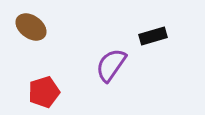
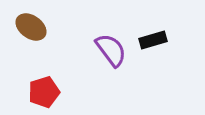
black rectangle: moved 4 px down
purple semicircle: moved 15 px up; rotated 108 degrees clockwise
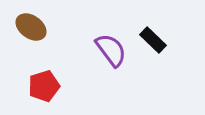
black rectangle: rotated 60 degrees clockwise
red pentagon: moved 6 px up
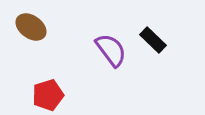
red pentagon: moved 4 px right, 9 px down
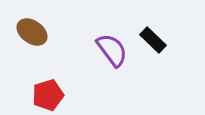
brown ellipse: moved 1 px right, 5 px down
purple semicircle: moved 1 px right
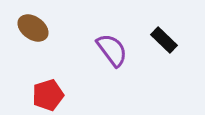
brown ellipse: moved 1 px right, 4 px up
black rectangle: moved 11 px right
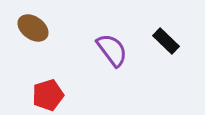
black rectangle: moved 2 px right, 1 px down
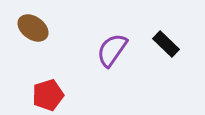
black rectangle: moved 3 px down
purple semicircle: rotated 108 degrees counterclockwise
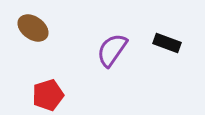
black rectangle: moved 1 px right, 1 px up; rotated 24 degrees counterclockwise
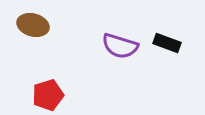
brown ellipse: moved 3 px up; rotated 20 degrees counterclockwise
purple semicircle: moved 8 px right, 4 px up; rotated 108 degrees counterclockwise
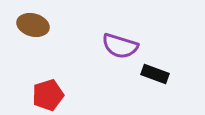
black rectangle: moved 12 px left, 31 px down
